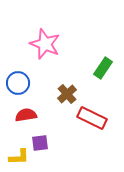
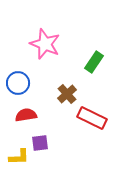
green rectangle: moved 9 px left, 6 px up
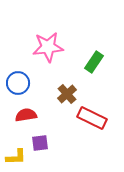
pink star: moved 3 px right, 3 px down; rotated 28 degrees counterclockwise
yellow L-shape: moved 3 px left
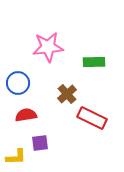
green rectangle: rotated 55 degrees clockwise
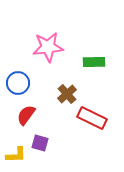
red semicircle: rotated 45 degrees counterclockwise
purple square: rotated 24 degrees clockwise
yellow L-shape: moved 2 px up
